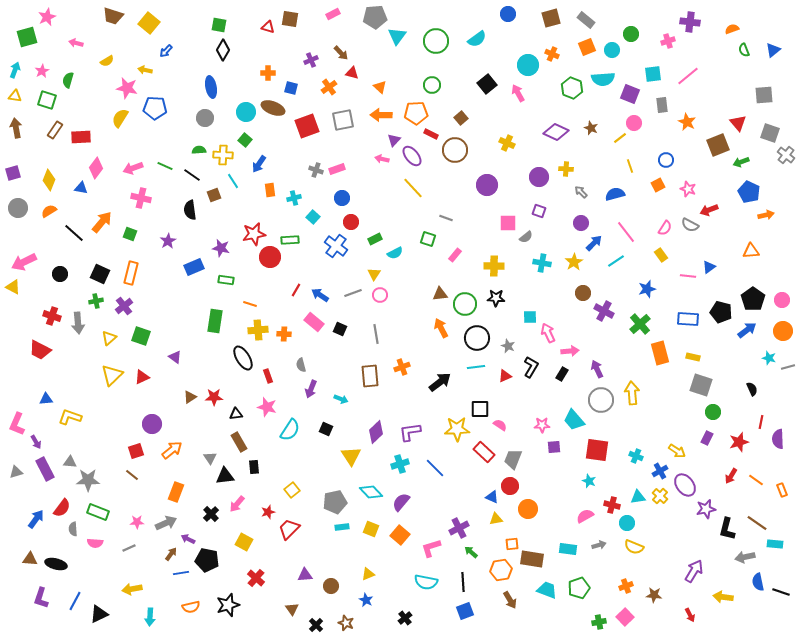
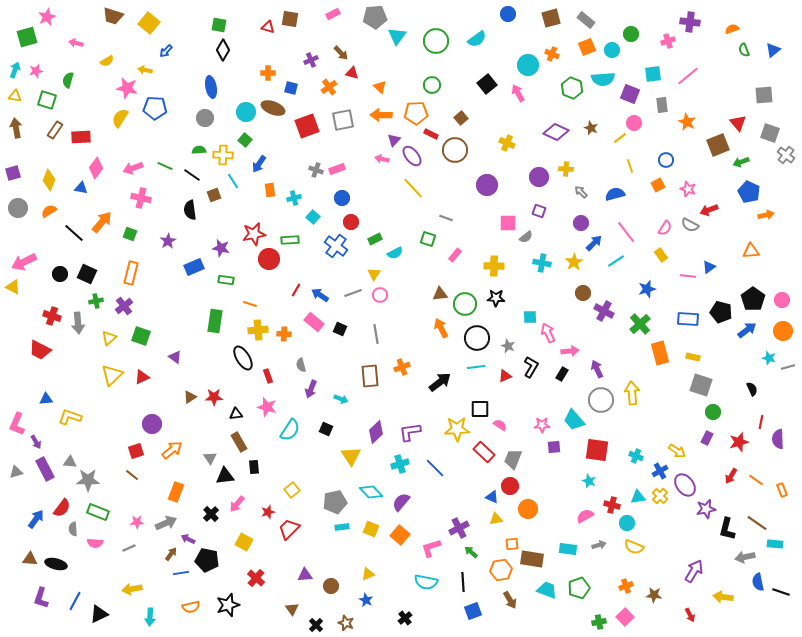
pink star at (42, 71): moved 6 px left; rotated 16 degrees clockwise
red circle at (270, 257): moved 1 px left, 2 px down
black square at (100, 274): moved 13 px left
blue square at (465, 611): moved 8 px right
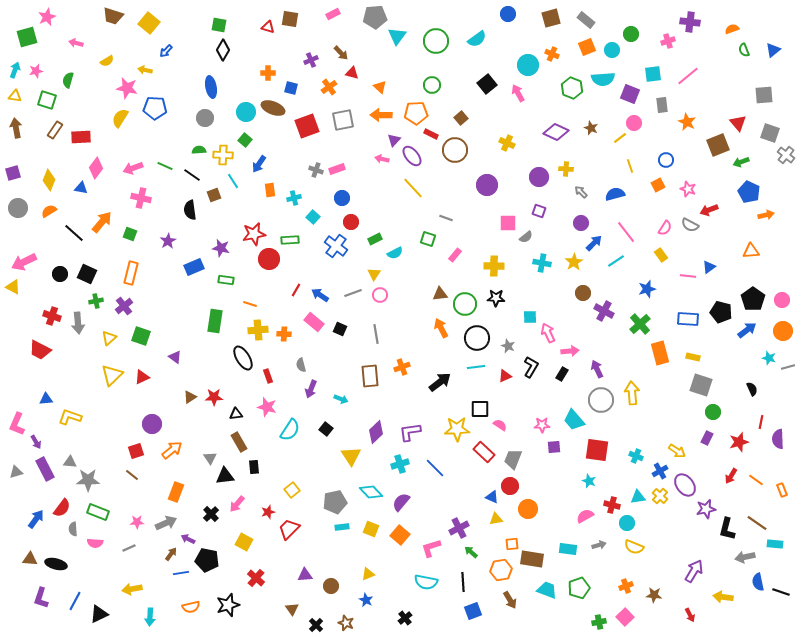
black square at (326, 429): rotated 16 degrees clockwise
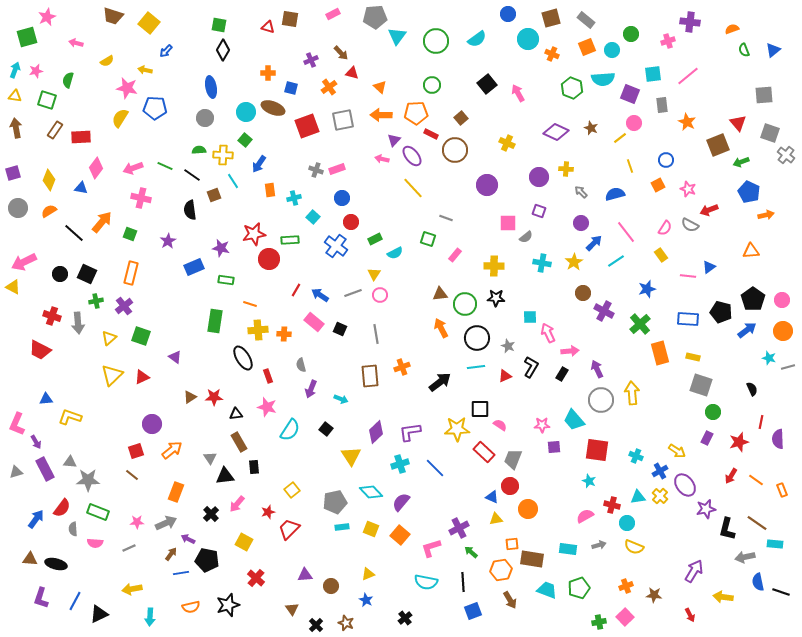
cyan circle at (528, 65): moved 26 px up
